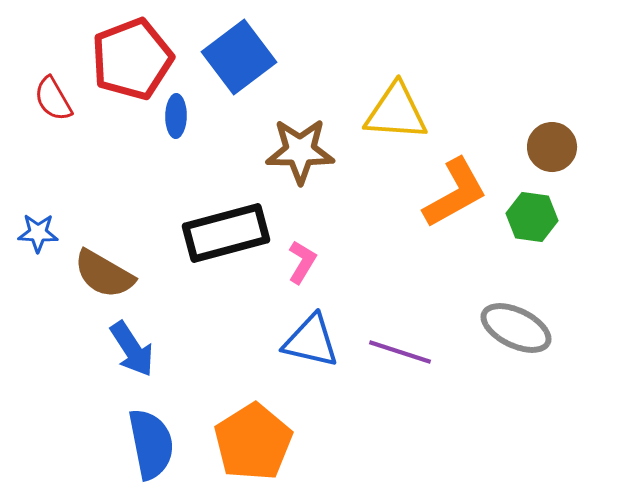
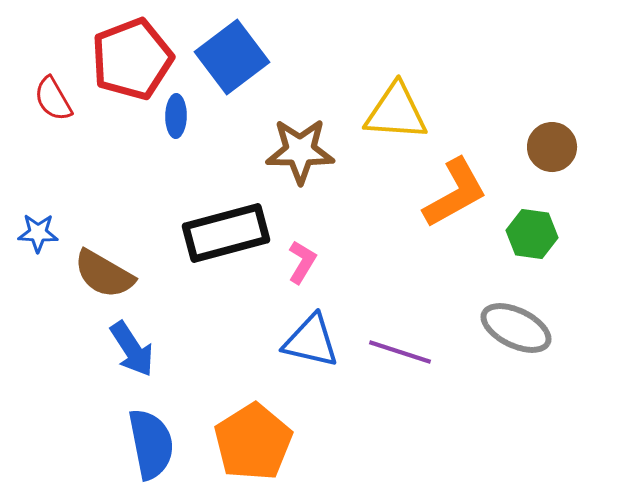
blue square: moved 7 px left
green hexagon: moved 17 px down
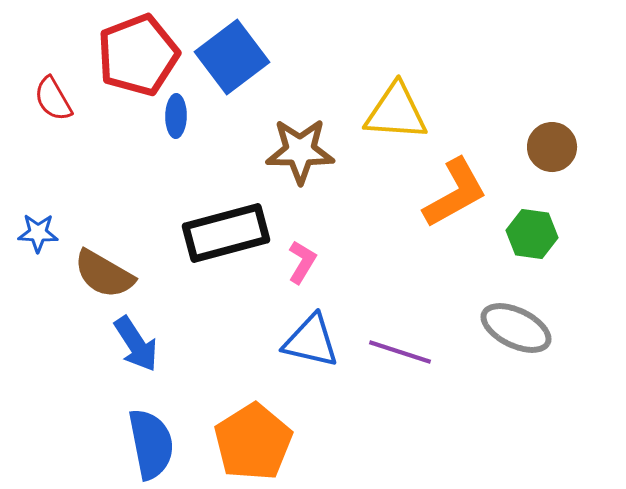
red pentagon: moved 6 px right, 4 px up
blue arrow: moved 4 px right, 5 px up
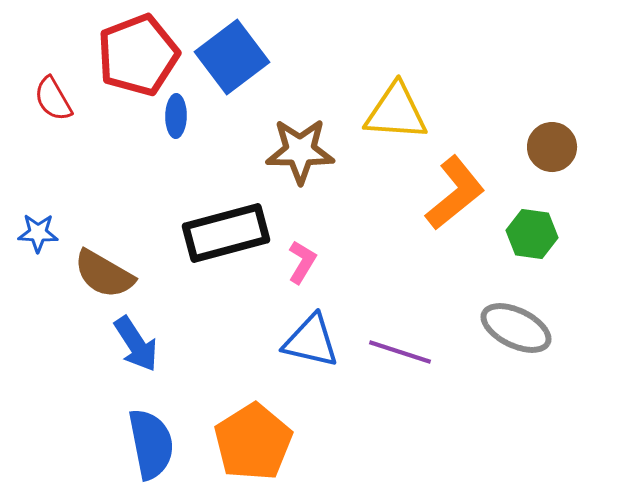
orange L-shape: rotated 10 degrees counterclockwise
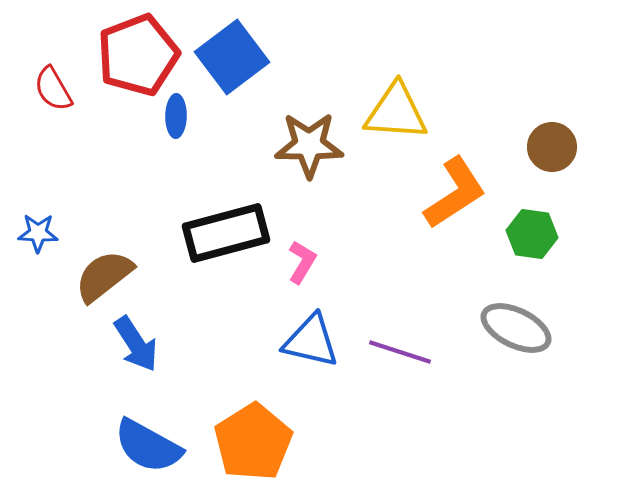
red semicircle: moved 10 px up
brown star: moved 9 px right, 6 px up
orange L-shape: rotated 6 degrees clockwise
brown semicircle: moved 2 px down; rotated 112 degrees clockwise
blue semicircle: moved 3 px left, 2 px down; rotated 130 degrees clockwise
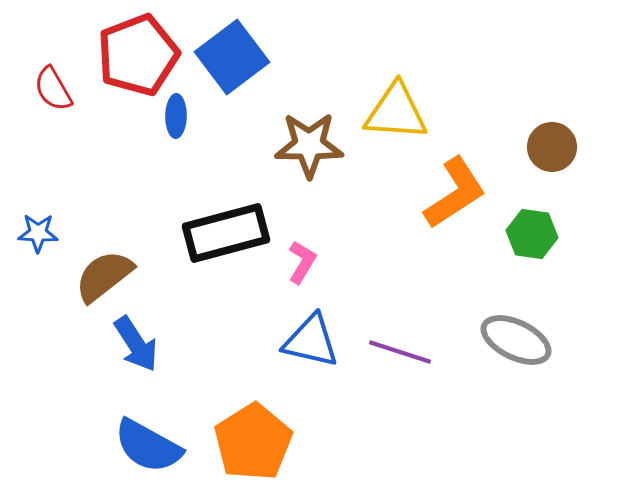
gray ellipse: moved 12 px down
